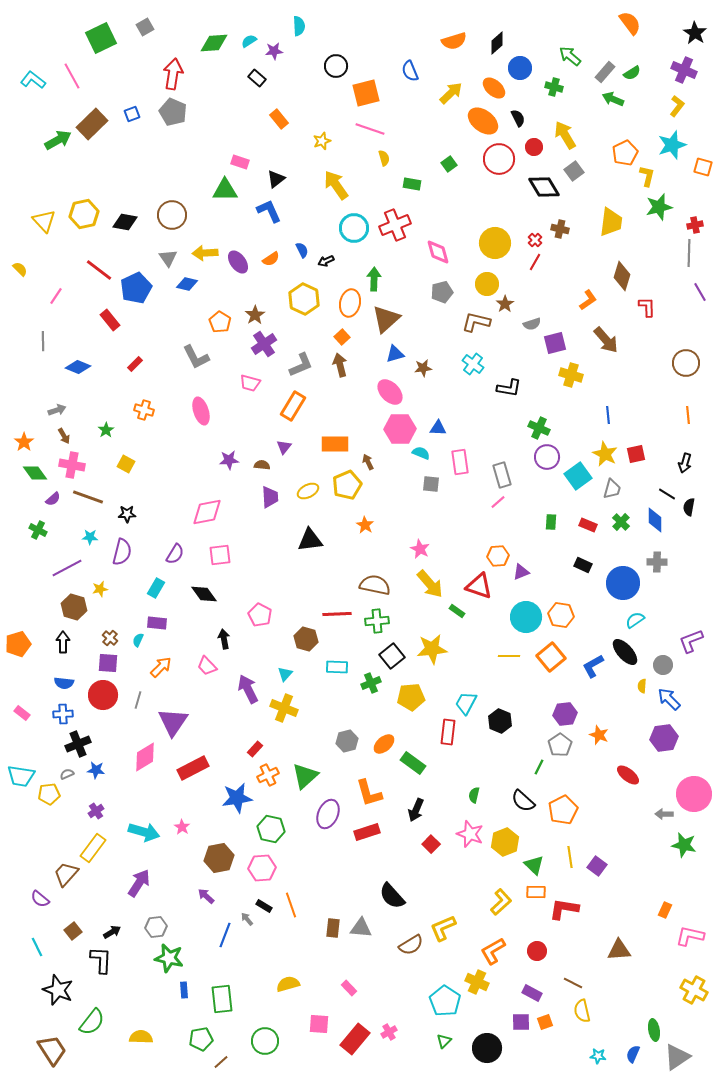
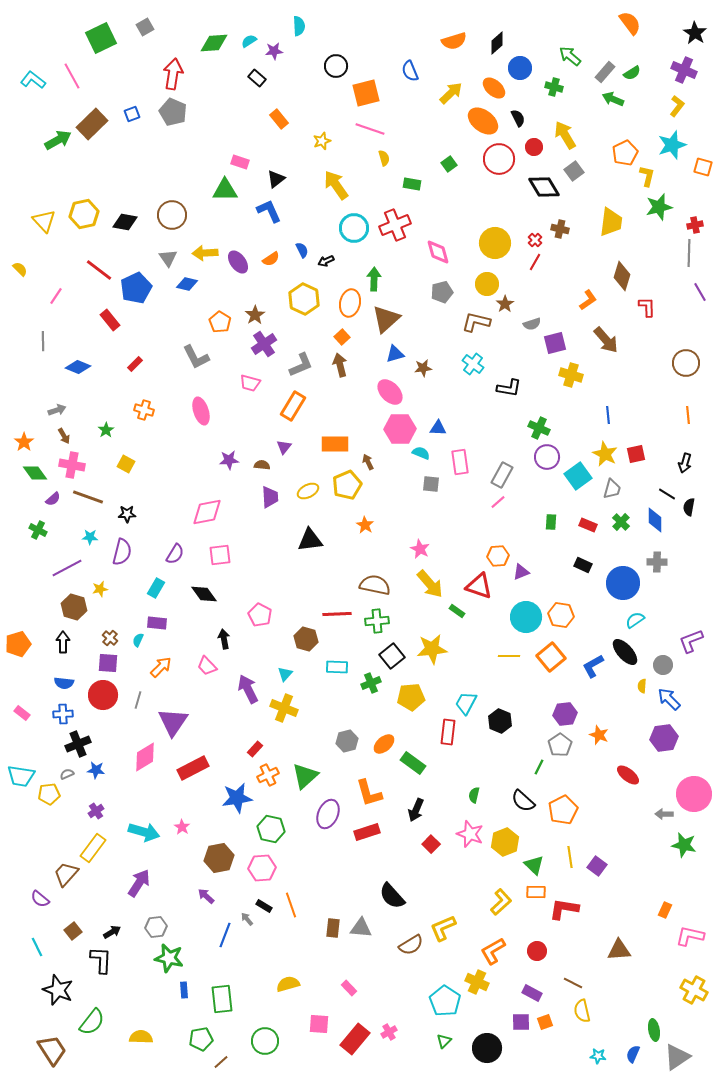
gray rectangle at (502, 475): rotated 45 degrees clockwise
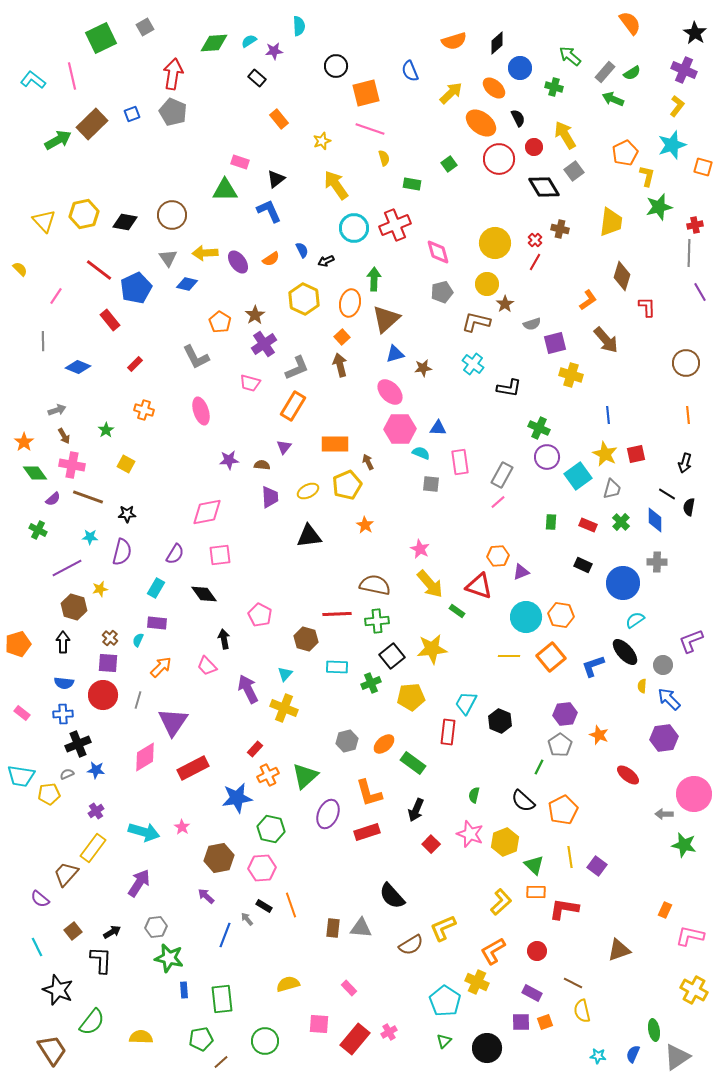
pink line at (72, 76): rotated 16 degrees clockwise
orange ellipse at (483, 121): moved 2 px left, 2 px down
gray L-shape at (301, 365): moved 4 px left, 3 px down
black triangle at (310, 540): moved 1 px left, 4 px up
blue L-shape at (593, 666): rotated 10 degrees clockwise
brown triangle at (619, 950): rotated 15 degrees counterclockwise
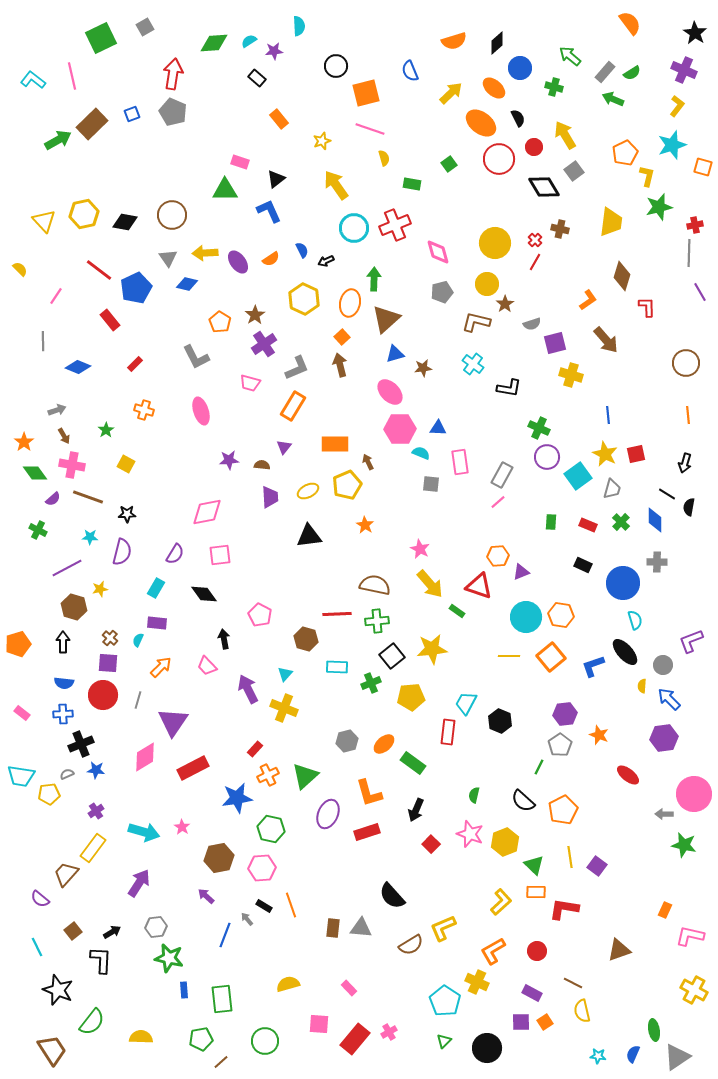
cyan semicircle at (635, 620): rotated 108 degrees clockwise
black cross at (78, 744): moved 3 px right
orange square at (545, 1022): rotated 14 degrees counterclockwise
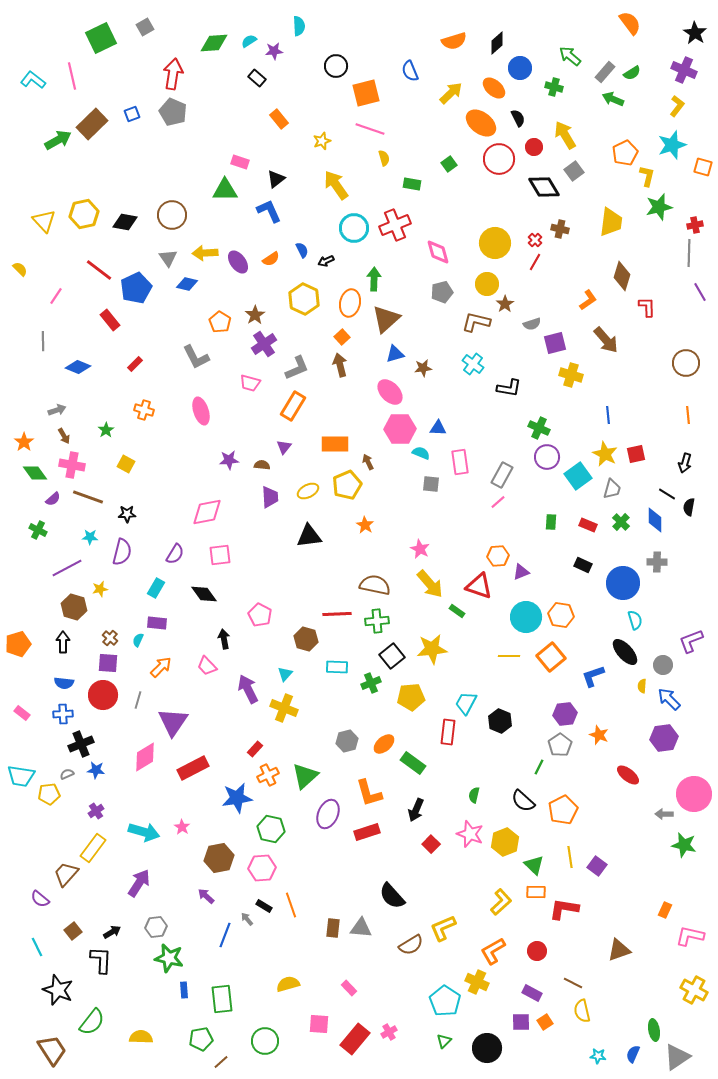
blue L-shape at (593, 666): moved 10 px down
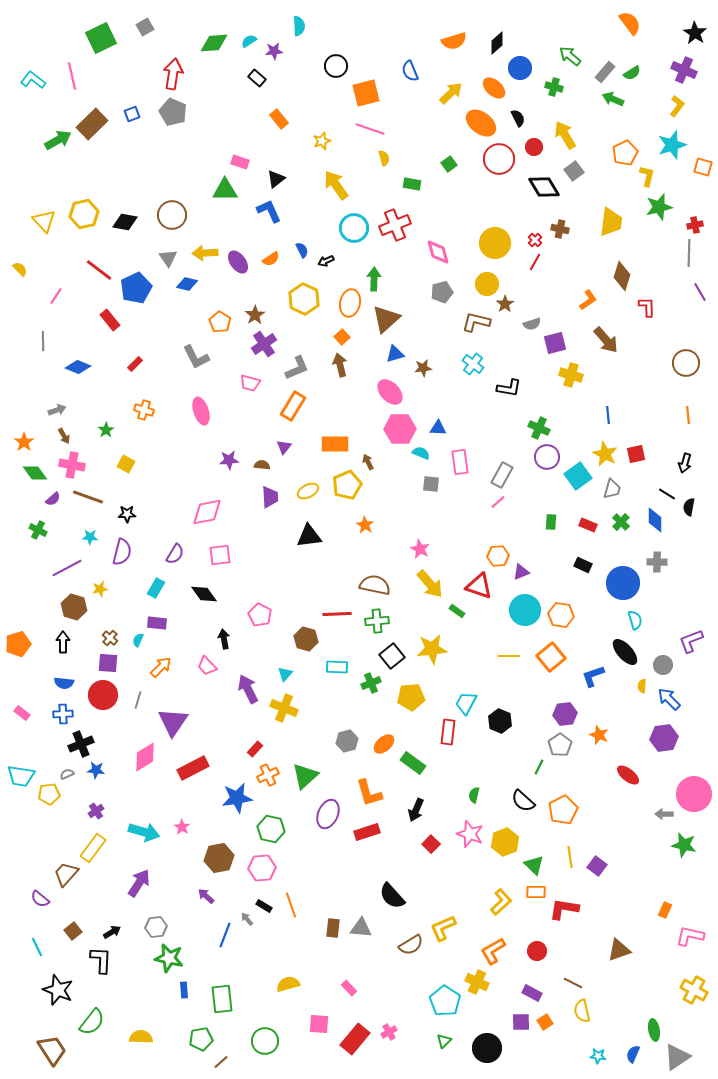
cyan circle at (526, 617): moved 1 px left, 7 px up
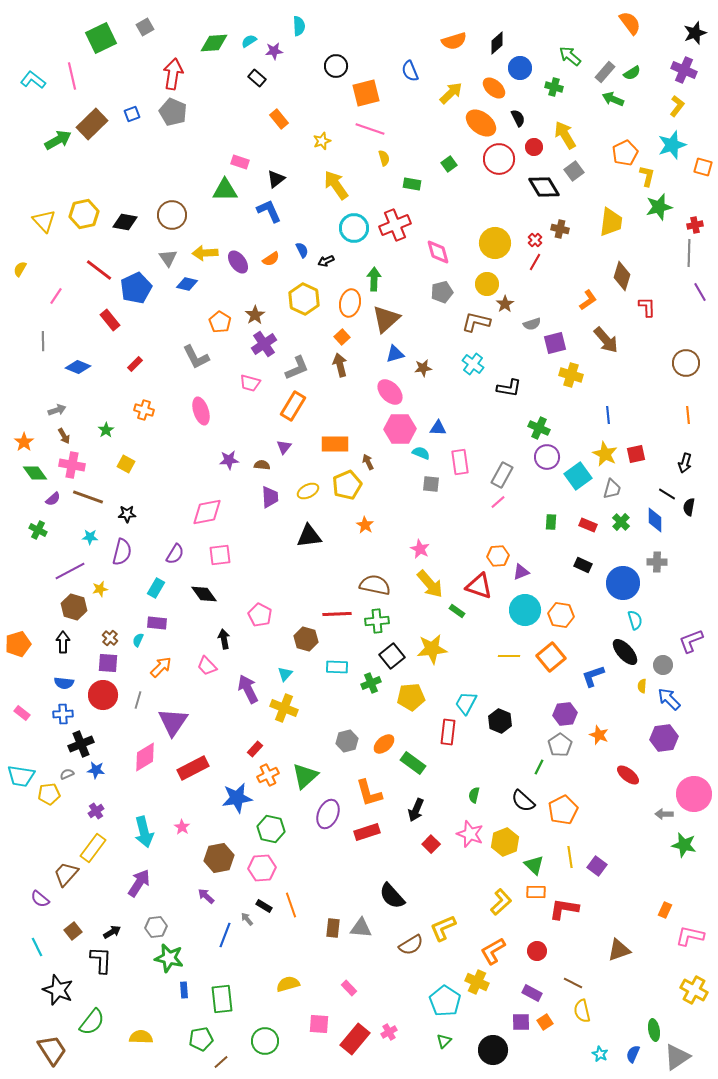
black star at (695, 33): rotated 20 degrees clockwise
yellow semicircle at (20, 269): rotated 105 degrees counterclockwise
purple line at (67, 568): moved 3 px right, 3 px down
cyan arrow at (144, 832): rotated 60 degrees clockwise
black circle at (487, 1048): moved 6 px right, 2 px down
cyan star at (598, 1056): moved 2 px right, 2 px up; rotated 21 degrees clockwise
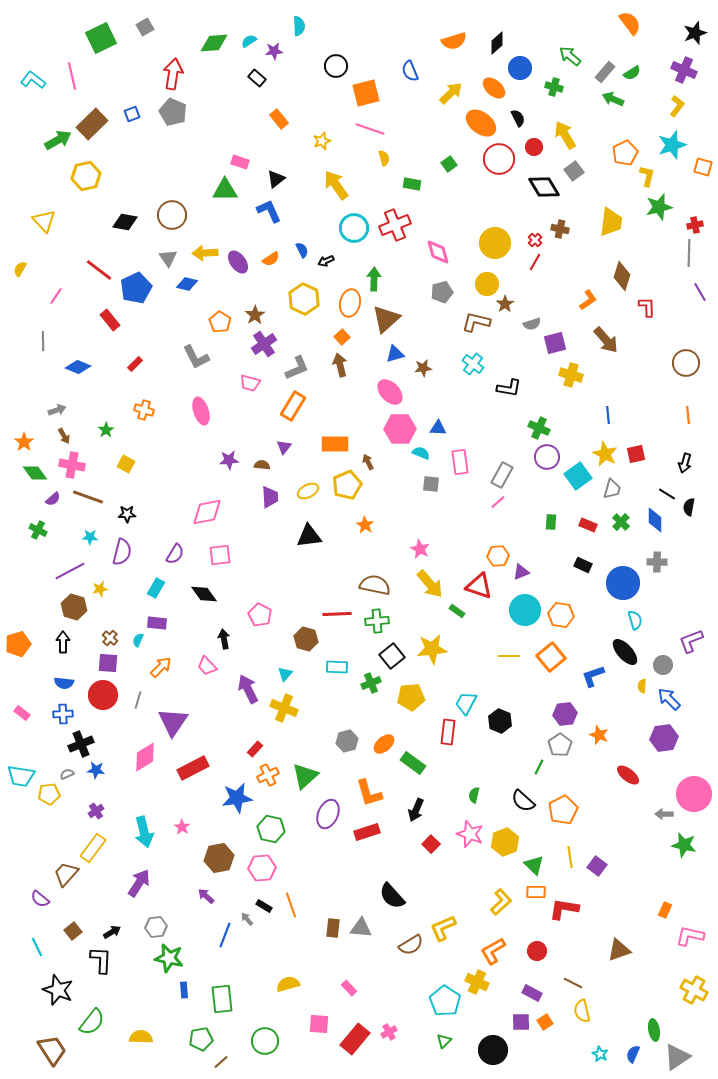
yellow hexagon at (84, 214): moved 2 px right, 38 px up
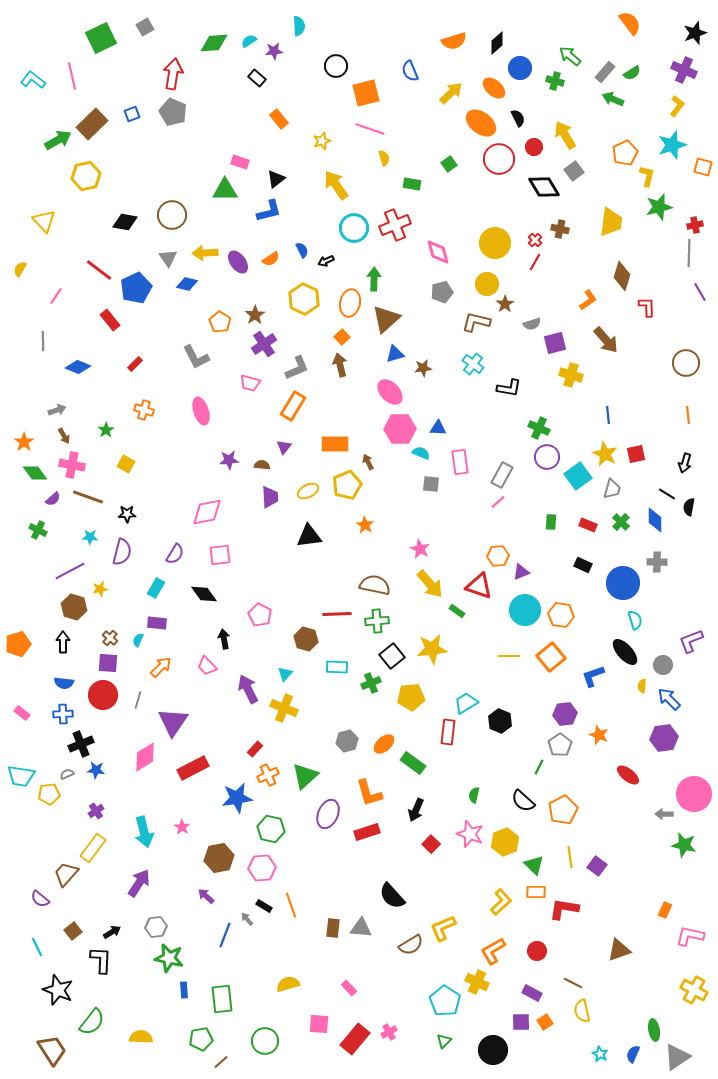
green cross at (554, 87): moved 1 px right, 6 px up
blue L-shape at (269, 211): rotated 100 degrees clockwise
cyan trapezoid at (466, 703): rotated 30 degrees clockwise
